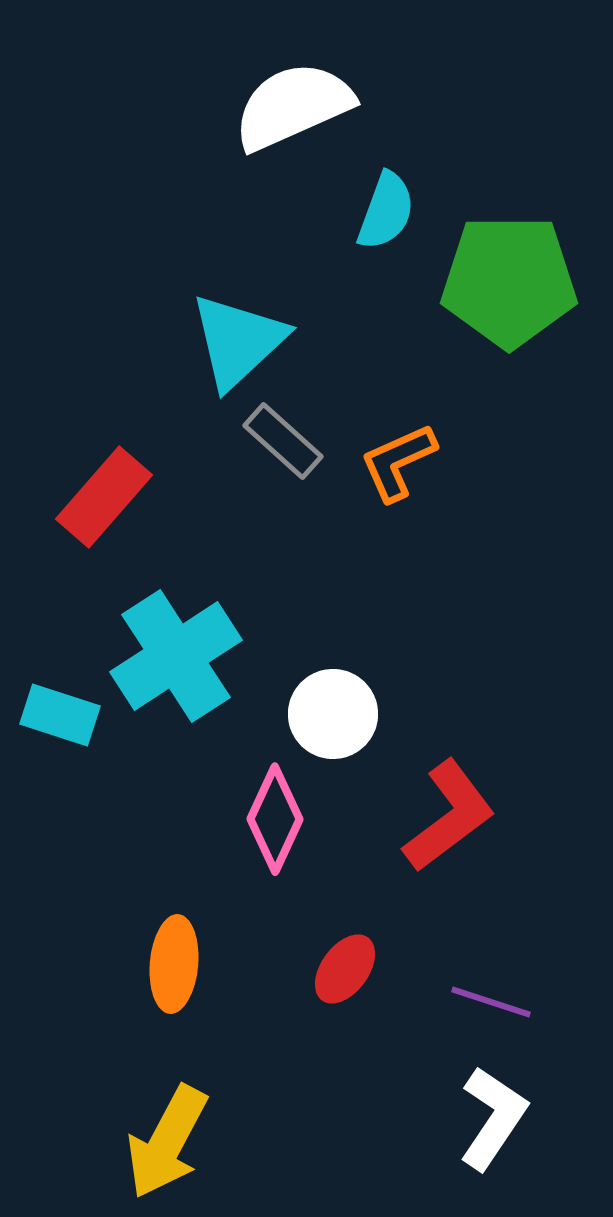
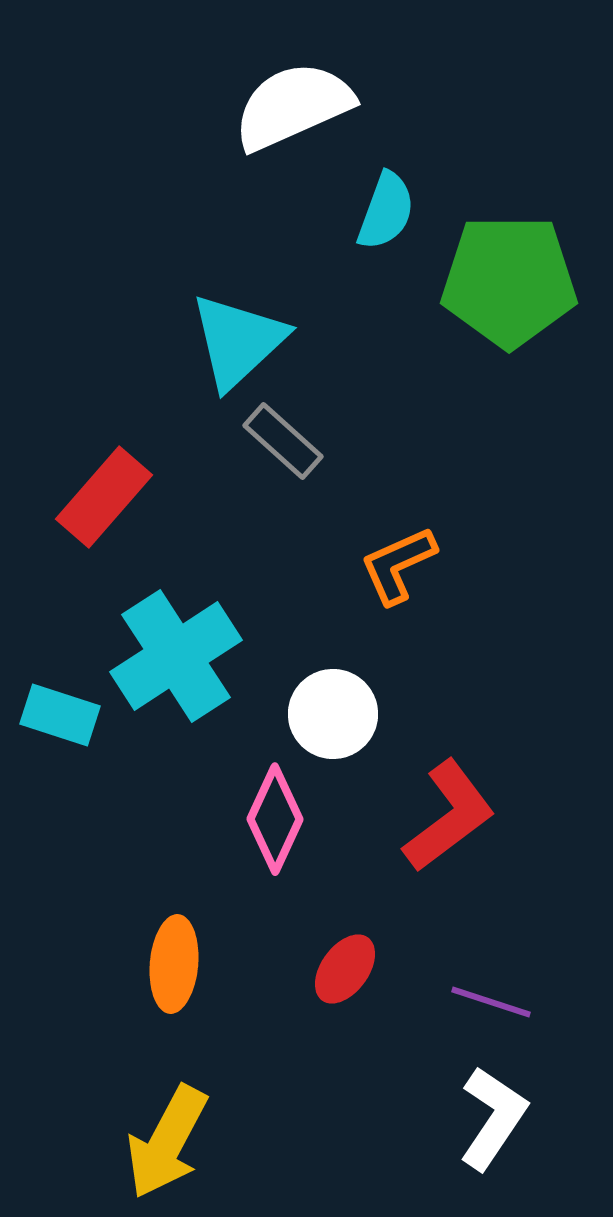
orange L-shape: moved 103 px down
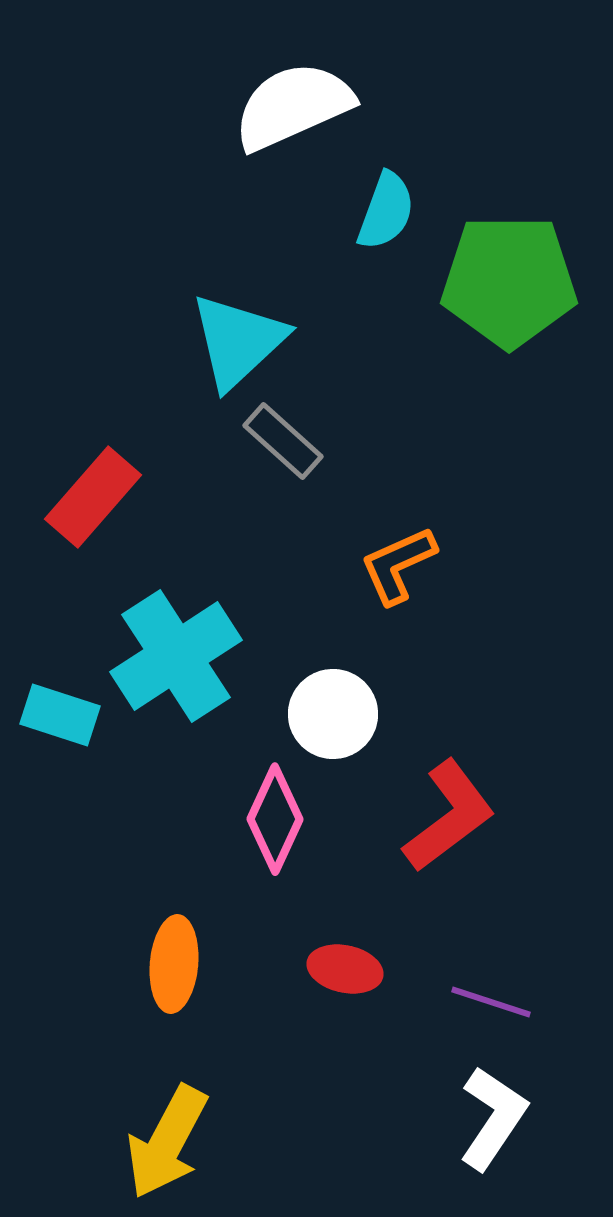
red rectangle: moved 11 px left
red ellipse: rotated 66 degrees clockwise
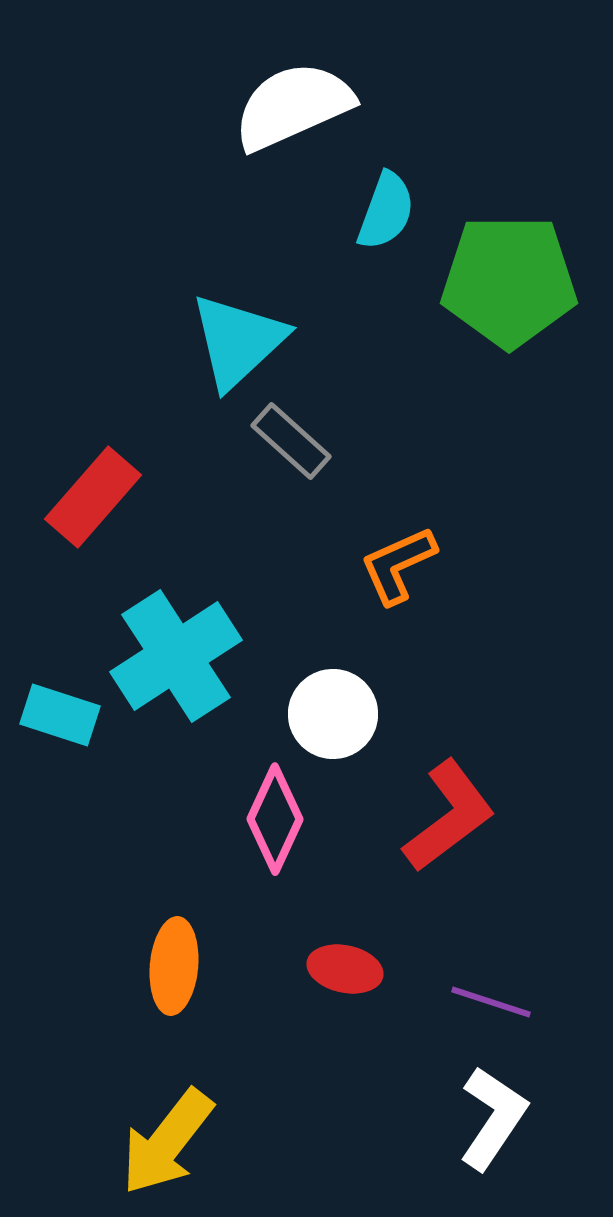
gray rectangle: moved 8 px right
orange ellipse: moved 2 px down
yellow arrow: rotated 10 degrees clockwise
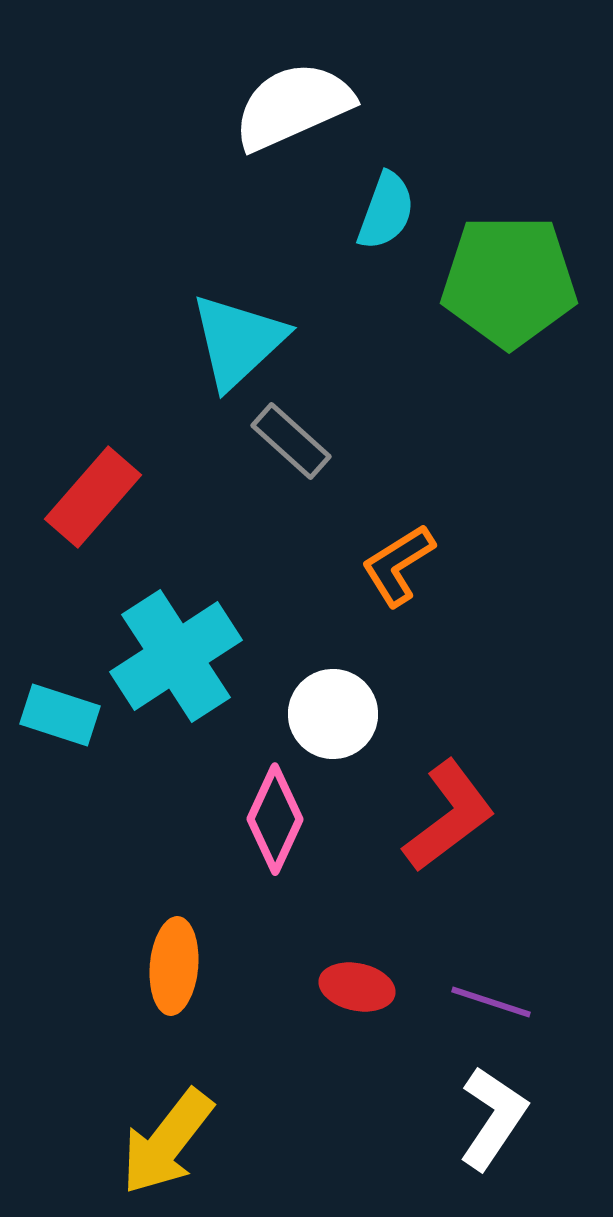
orange L-shape: rotated 8 degrees counterclockwise
red ellipse: moved 12 px right, 18 px down
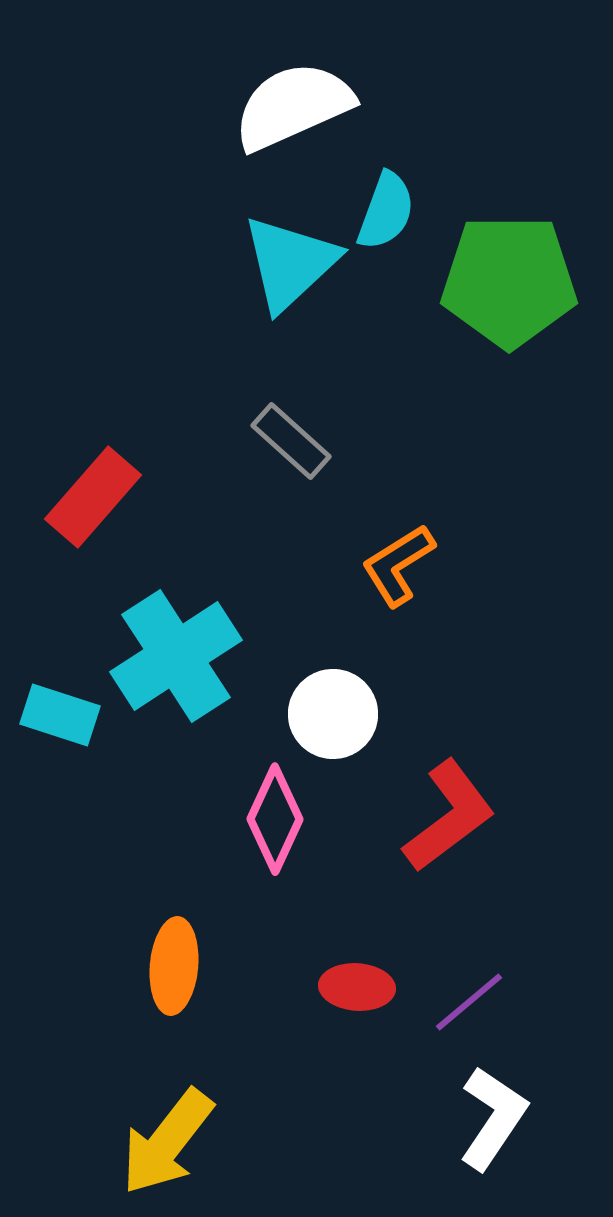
cyan triangle: moved 52 px right, 78 px up
red ellipse: rotated 8 degrees counterclockwise
purple line: moved 22 px left; rotated 58 degrees counterclockwise
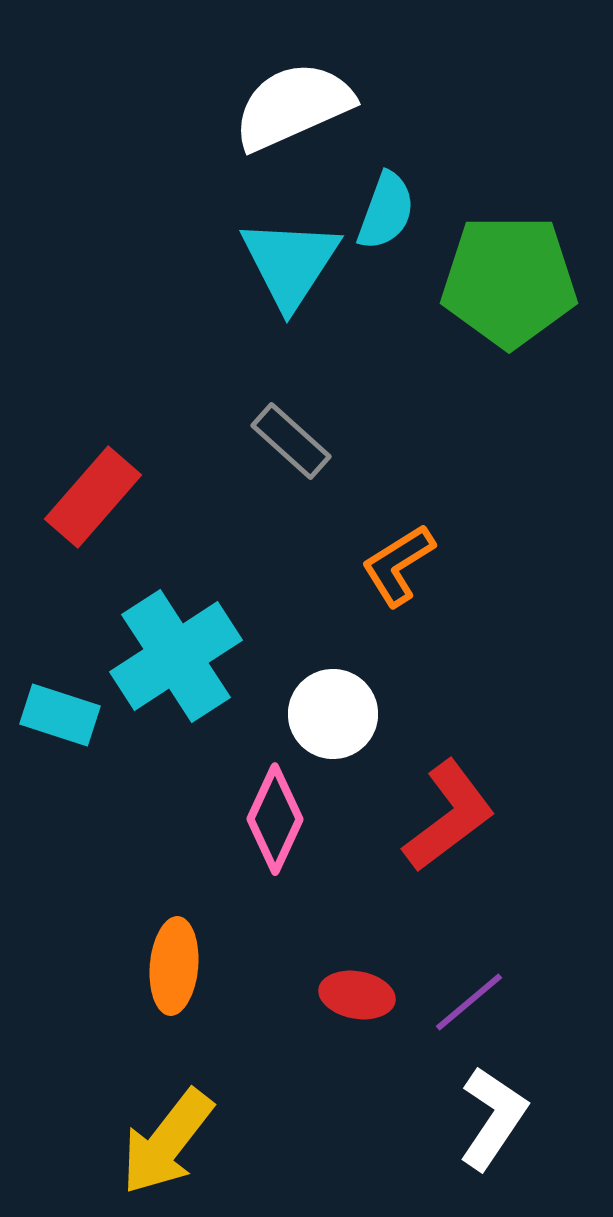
cyan triangle: rotated 14 degrees counterclockwise
red ellipse: moved 8 px down; rotated 6 degrees clockwise
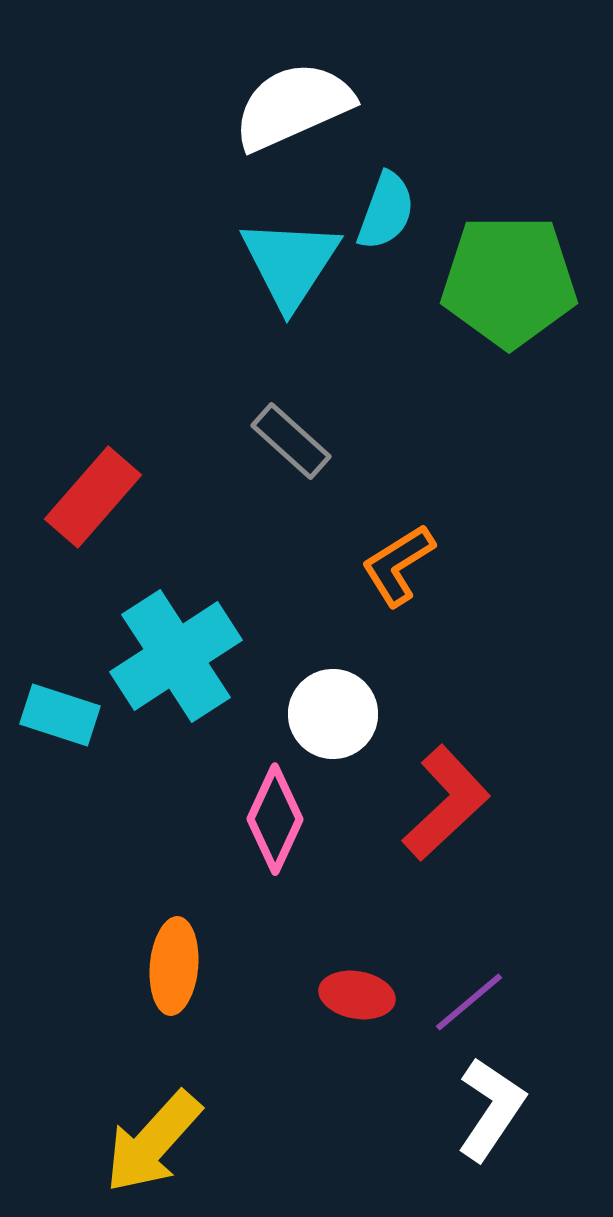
red L-shape: moved 3 px left, 13 px up; rotated 6 degrees counterclockwise
white L-shape: moved 2 px left, 9 px up
yellow arrow: moved 14 px left; rotated 4 degrees clockwise
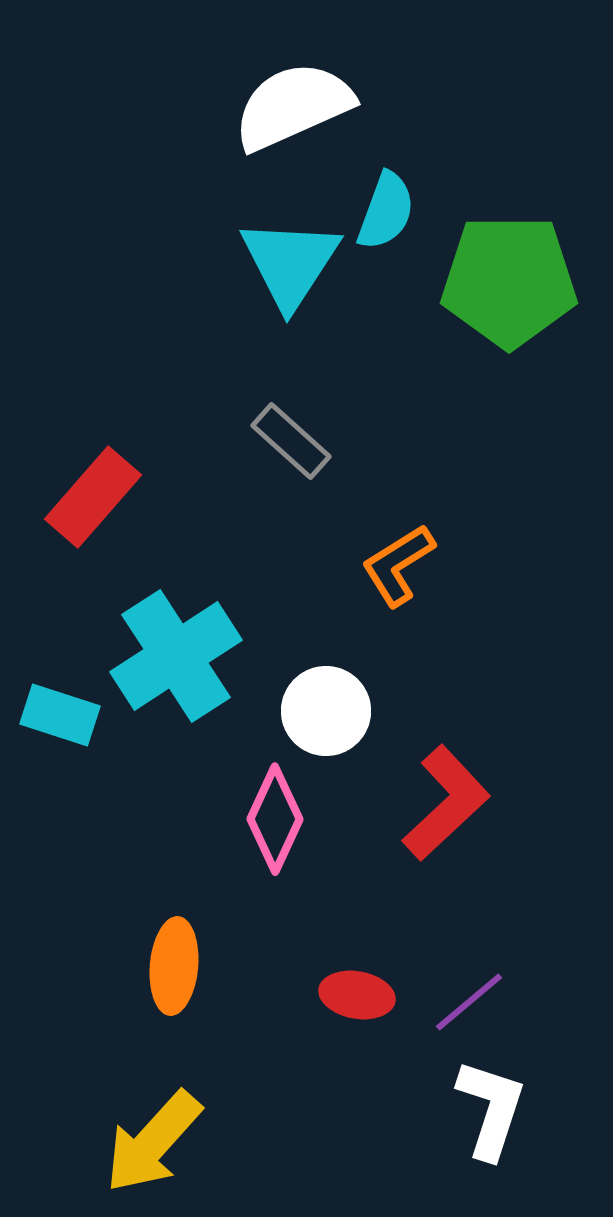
white circle: moved 7 px left, 3 px up
white L-shape: rotated 16 degrees counterclockwise
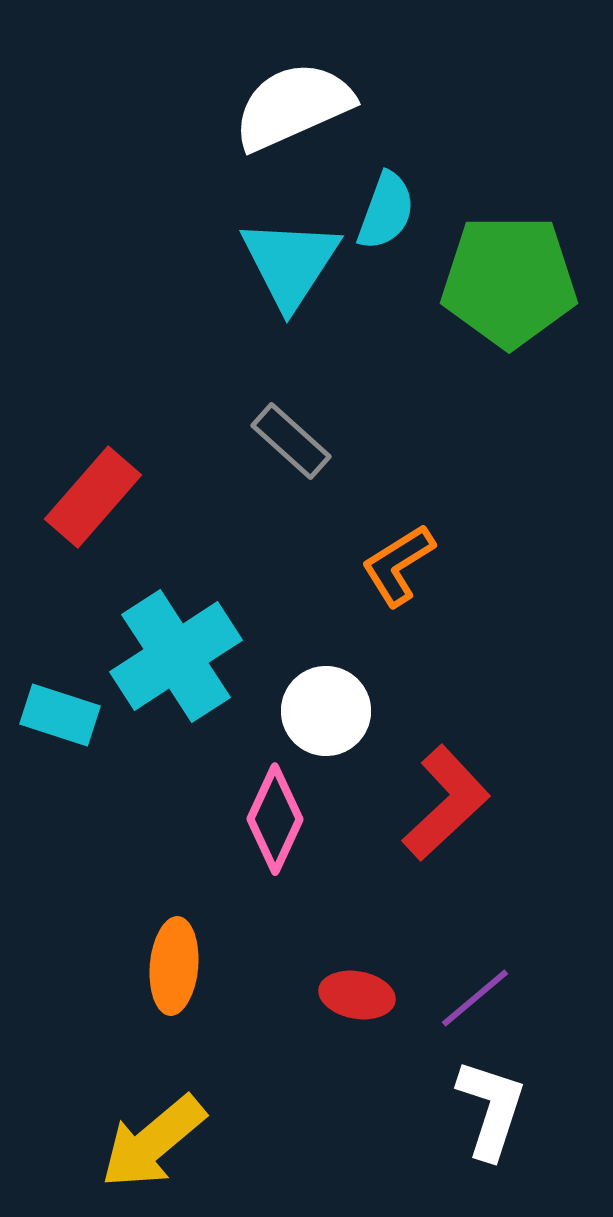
purple line: moved 6 px right, 4 px up
yellow arrow: rotated 8 degrees clockwise
